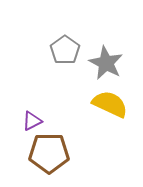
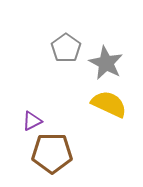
gray pentagon: moved 1 px right, 2 px up
yellow semicircle: moved 1 px left
brown pentagon: moved 3 px right
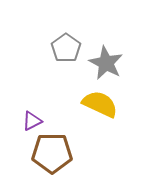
yellow semicircle: moved 9 px left
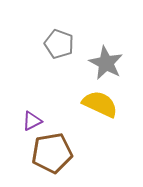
gray pentagon: moved 7 px left, 4 px up; rotated 16 degrees counterclockwise
brown pentagon: rotated 9 degrees counterclockwise
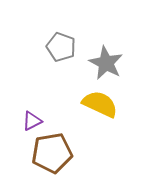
gray pentagon: moved 2 px right, 3 px down
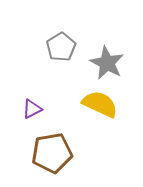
gray pentagon: rotated 20 degrees clockwise
gray star: moved 1 px right
purple triangle: moved 12 px up
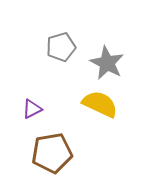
gray pentagon: rotated 16 degrees clockwise
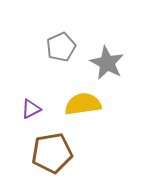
gray pentagon: rotated 8 degrees counterclockwise
yellow semicircle: moved 17 px left; rotated 33 degrees counterclockwise
purple triangle: moved 1 px left
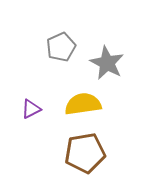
brown pentagon: moved 33 px right
